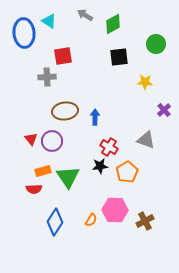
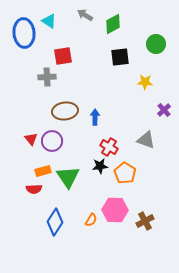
black square: moved 1 px right
orange pentagon: moved 2 px left, 1 px down; rotated 10 degrees counterclockwise
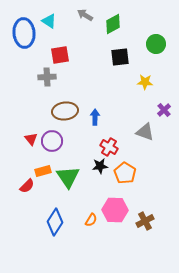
red square: moved 3 px left, 1 px up
gray triangle: moved 1 px left, 8 px up
red semicircle: moved 7 px left, 3 px up; rotated 42 degrees counterclockwise
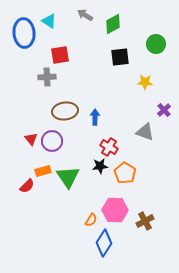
blue diamond: moved 49 px right, 21 px down
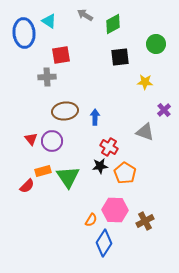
red square: moved 1 px right
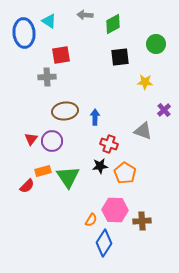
gray arrow: rotated 28 degrees counterclockwise
gray triangle: moved 2 px left, 1 px up
red triangle: rotated 16 degrees clockwise
red cross: moved 3 px up; rotated 12 degrees counterclockwise
brown cross: moved 3 px left; rotated 24 degrees clockwise
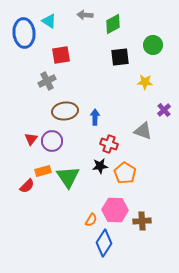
green circle: moved 3 px left, 1 px down
gray cross: moved 4 px down; rotated 24 degrees counterclockwise
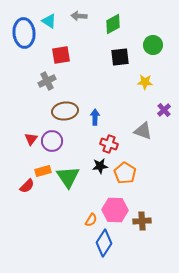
gray arrow: moved 6 px left, 1 px down
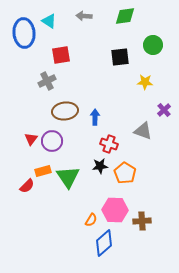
gray arrow: moved 5 px right
green diamond: moved 12 px right, 8 px up; rotated 20 degrees clockwise
blue diamond: rotated 16 degrees clockwise
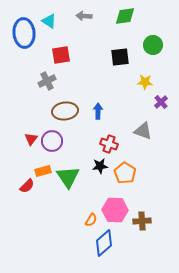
purple cross: moved 3 px left, 8 px up
blue arrow: moved 3 px right, 6 px up
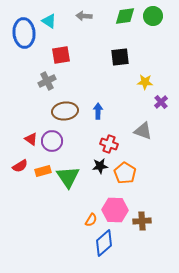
green circle: moved 29 px up
red triangle: rotated 32 degrees counterclockwise
red semicircle: moved 7 px left, 20 px up; rotated 14 degrees clockwise
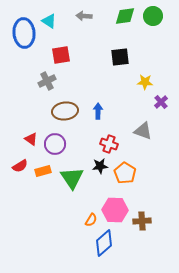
purple circle: moved 3 px right, 3 px down
green triangle: moved 4 px right, 1 px down
